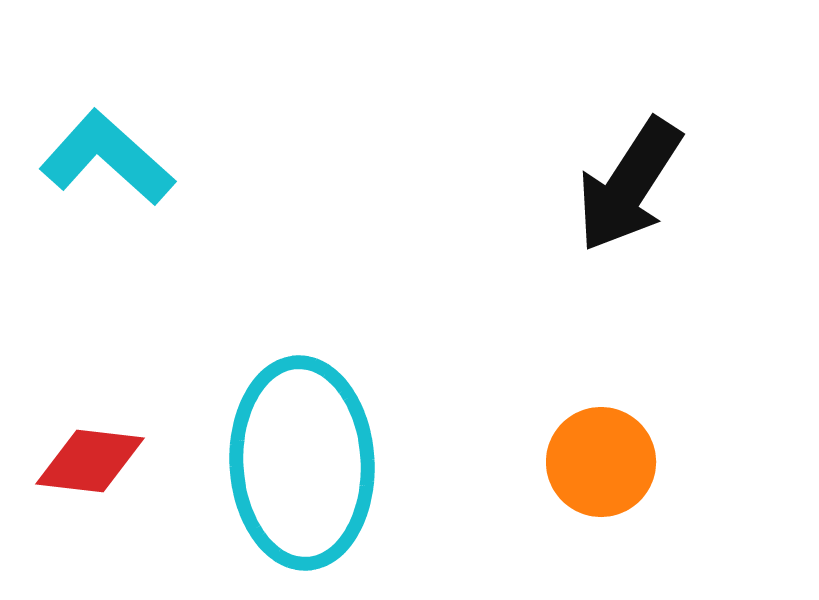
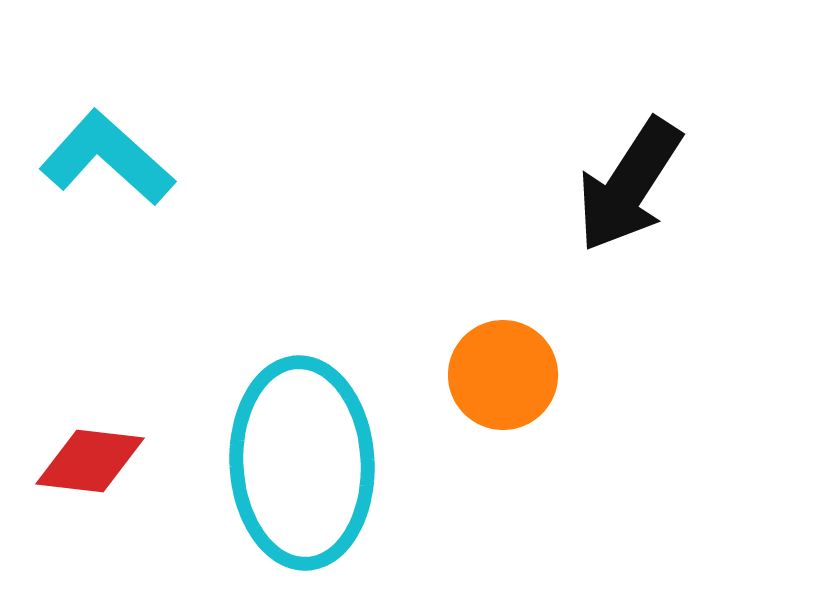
orange circle: moved 98 px left, 87 px up
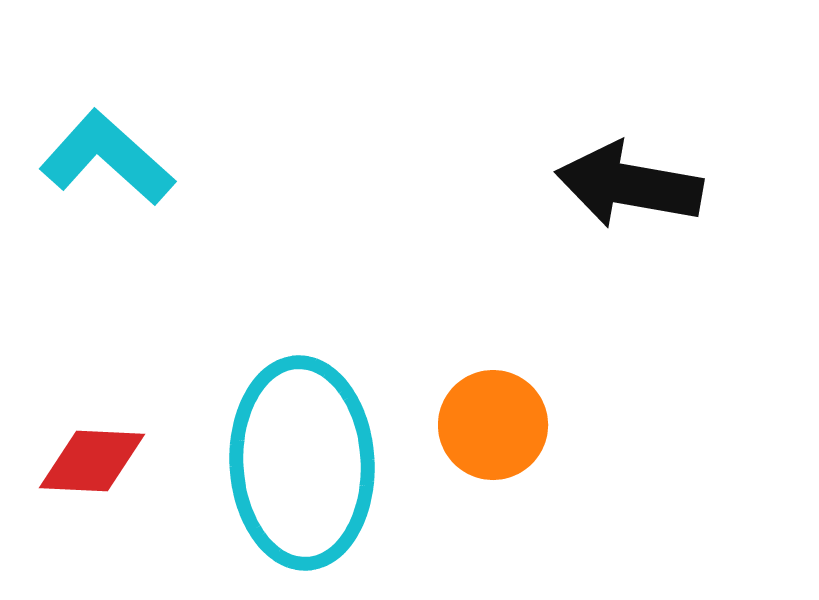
black arrow: rotated 67 degrees clockwise
orange circle: moved 10 px left, 50 px down
red diamond: moved 2 px right; rotated 4 degrees counterclockwise
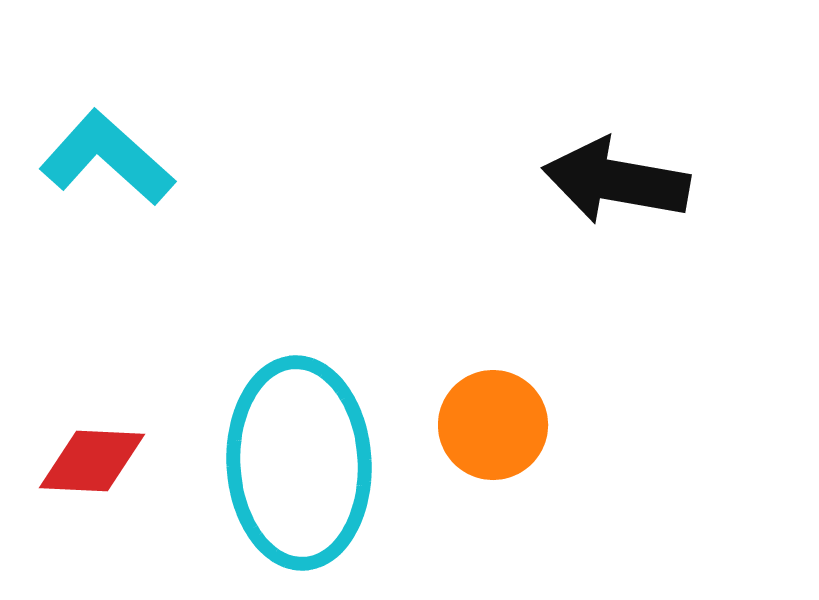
black arrow: moved 13 px left, 4 px up
cyan ellipse: moved 3 px left
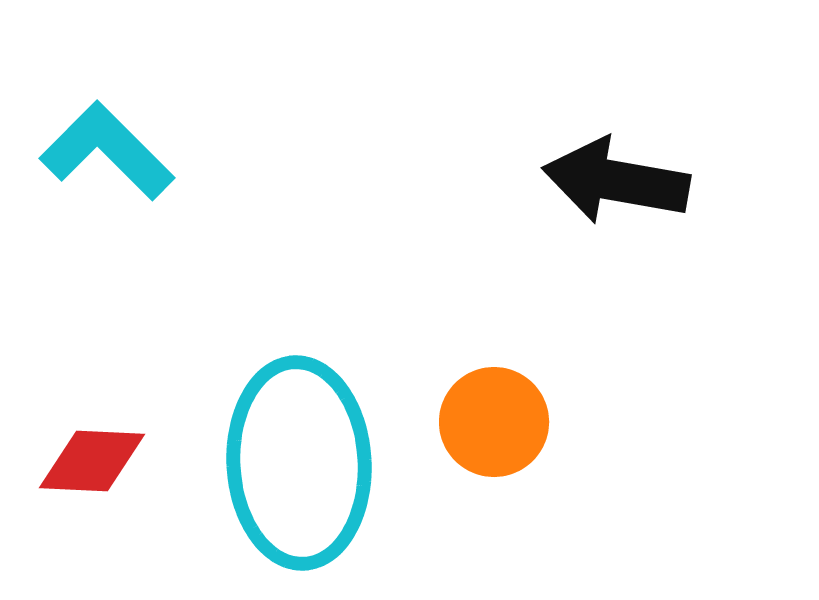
cyan L-shape: moved 7 px up; rotated 3 degrees clockwise
orange circle: moved 1 px right, 3 px up
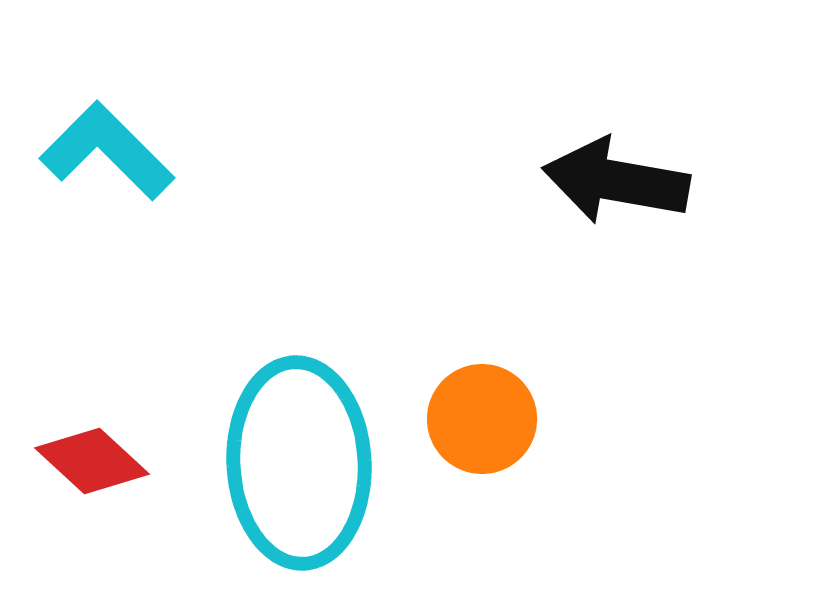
orange circle: moved 12 px left, 3 px up
red diamond: rotated 40 degrees clockwise
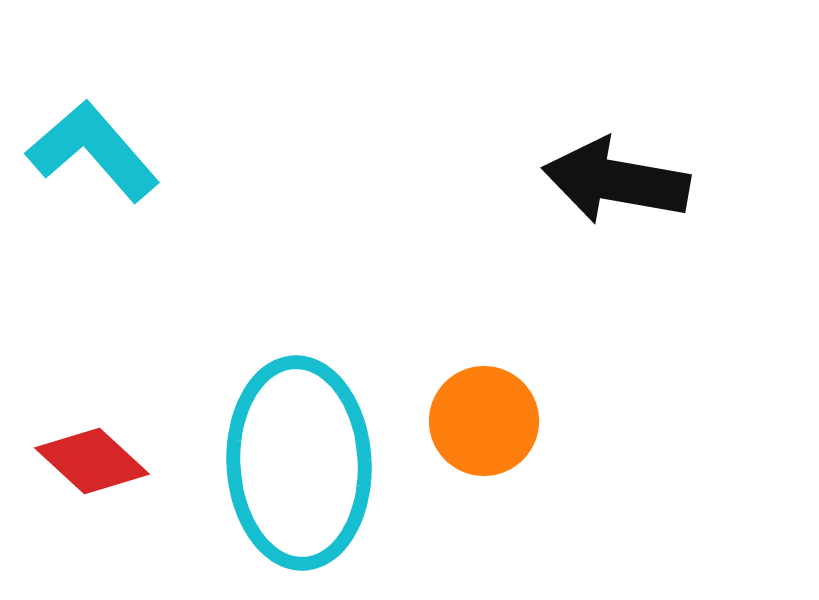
cyan L-shape: moved 14 px left; rotated 4 degrees clockwise
orange circle: moved 2 px right, 2 px down
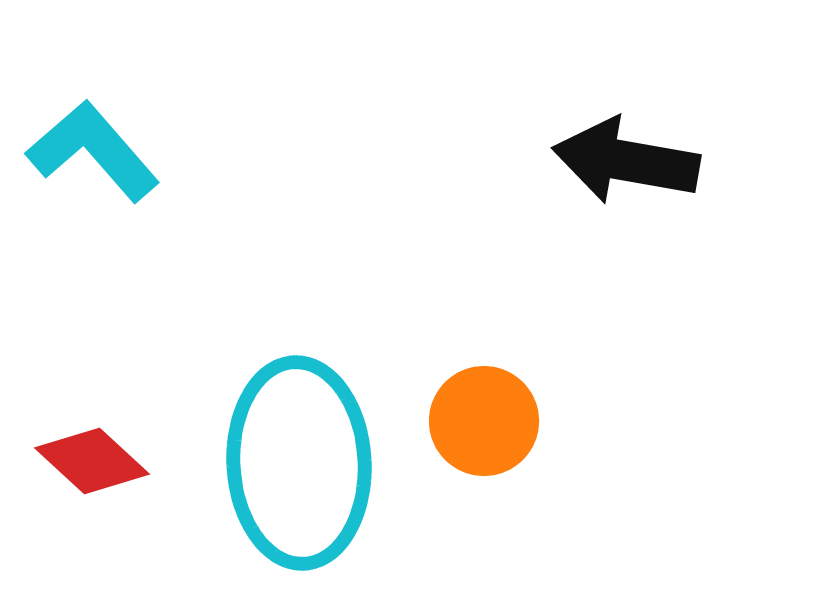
black arrow: moved 10 px right, 20 px up
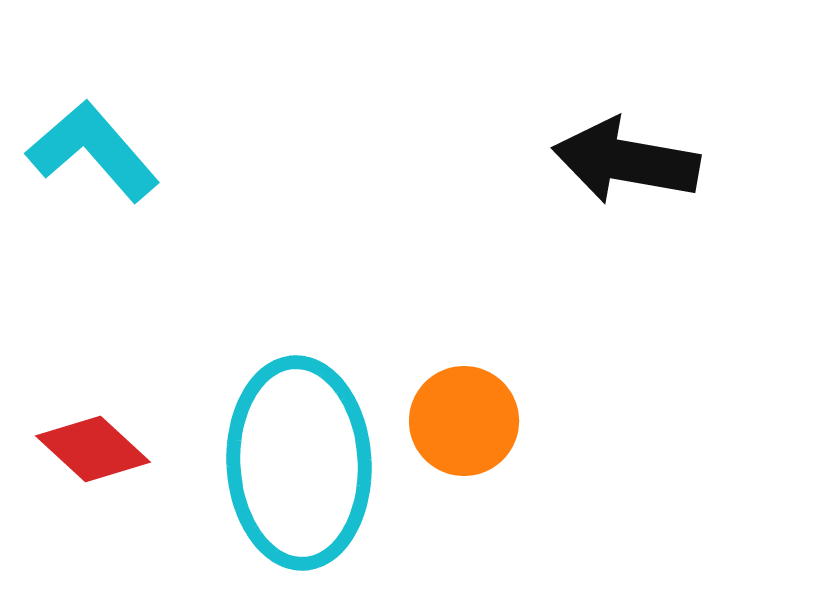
orange circle: moved 20 px left
red diamond: moved 1 px right, 12 px up
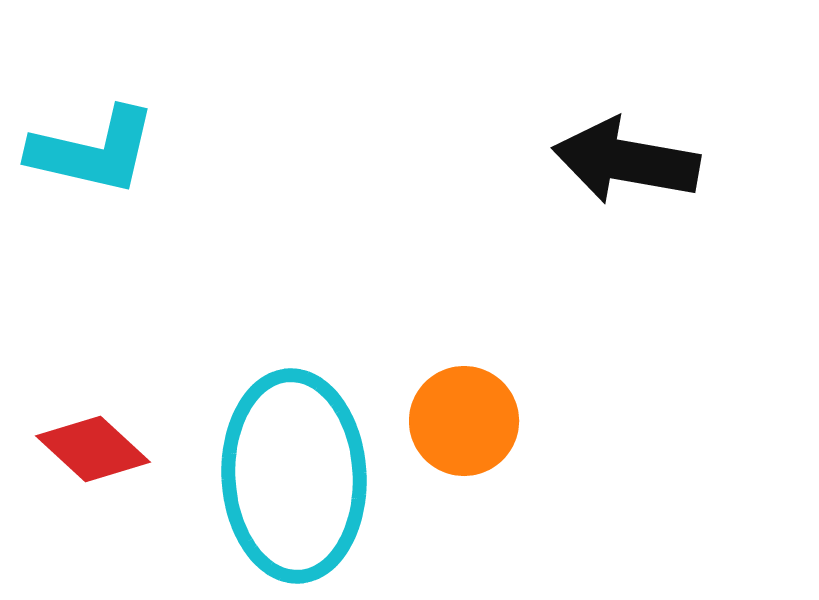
cyan L-shape: rotated 144 degrees clockwise
cyan ellipse: moved 5 px left, 13 px down
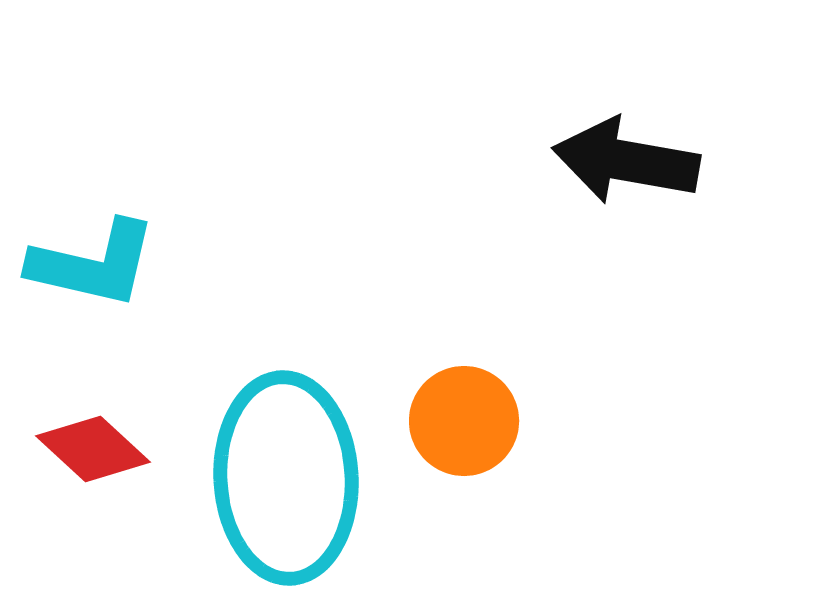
cyan L-shape: moved 113 px down
cyan ellipse: moved 8 px left, 2 px down
